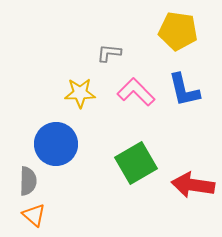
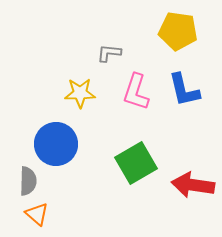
pink L-shape: rotated 117 degrees counterclockwise
orange triangle: moved 3 px right, 1 px up
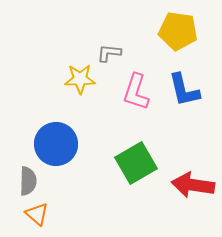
yellow star: moved 14 px up
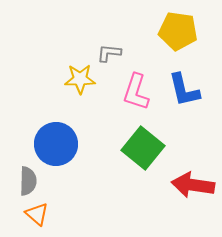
green square: moved 7 px right, 15 px up; rotated 21 degrees counterclockwise
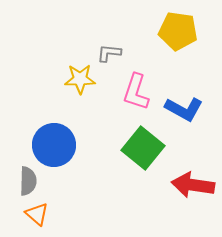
blue L-shape: moved 19 px down; rotated 48 degrees counterclockwise
blue circle: moved 2 px left, 1 px down
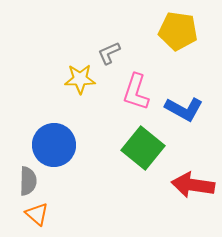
gray L-shape: rotated 30 degrees counterclockwise
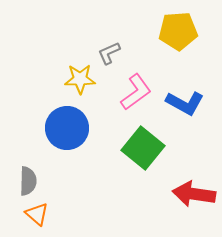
yellow pentagon: rotated 12 degrees counterclockwise
pink L-shape: rotated 144 degrees counterclockwise
blue L-shape: moved 1 px right, 6 px up
blue circle: moved 13 px right, 17 px up
red arrow: moved 1 px right, 9 px down
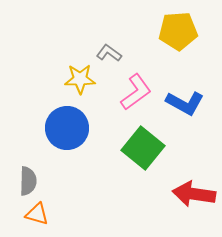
gray L-shape: rotated 60 degrees clockwise
orange triangle: rotated 25 degrees counterclockwise
